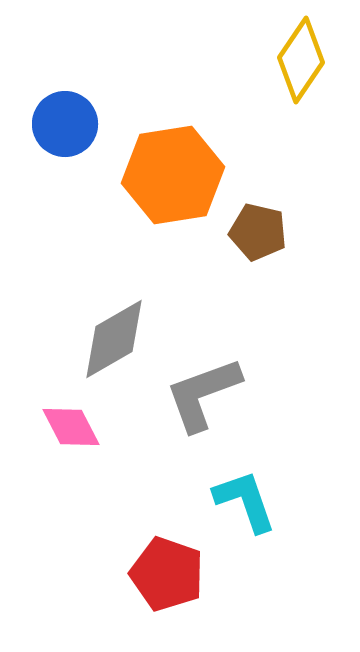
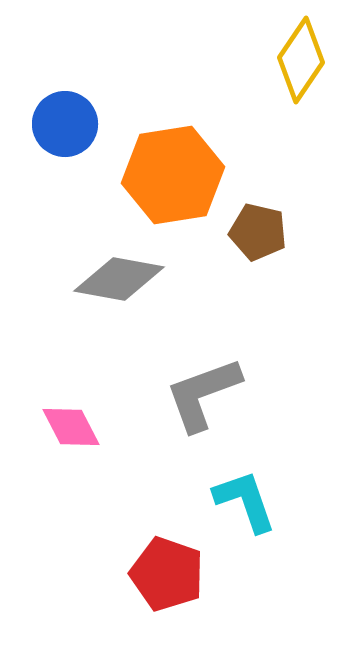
gray diamond: moved 5 px right, 60 px up; rotated 40 degrees clockwise
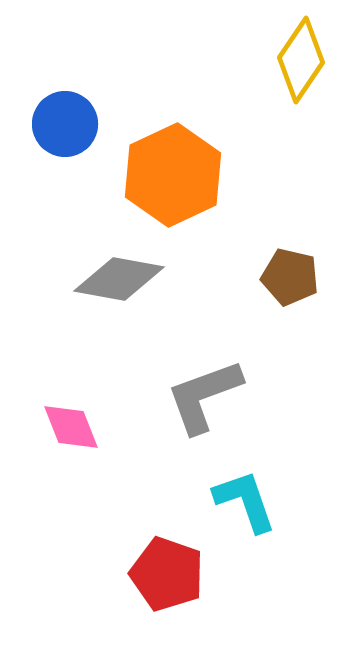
orange hexagon: rotated 16 degrees counterclockwise
brown pentagon: moved 32 px right, 45 px down
gray L-shape: moved 1 px right, 2 px down
pink diamond: rotated 6 degrees clockwise
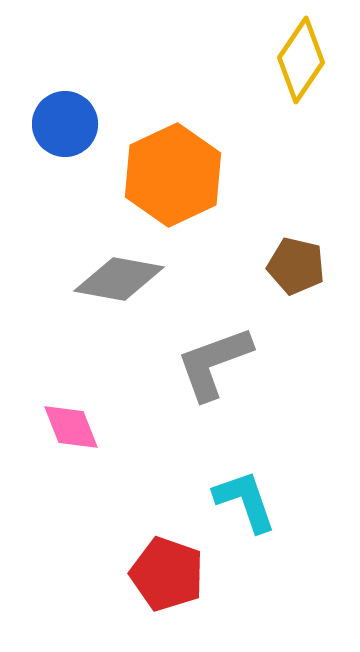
brown pentagon: moved 6 px right, 11 px up
gray L-shape: moved 10 px right, 33 px up
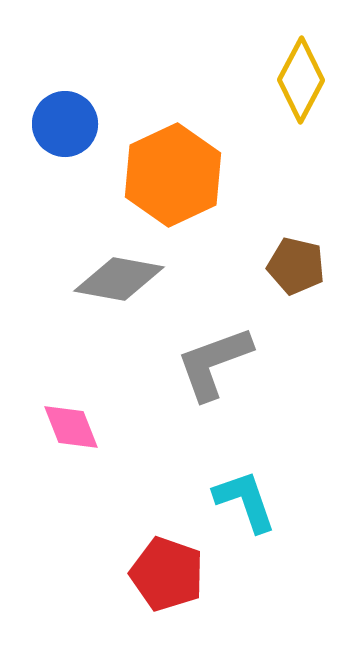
yellow diamond: moved 20 px down; rotated 6 degrees counterclockwise
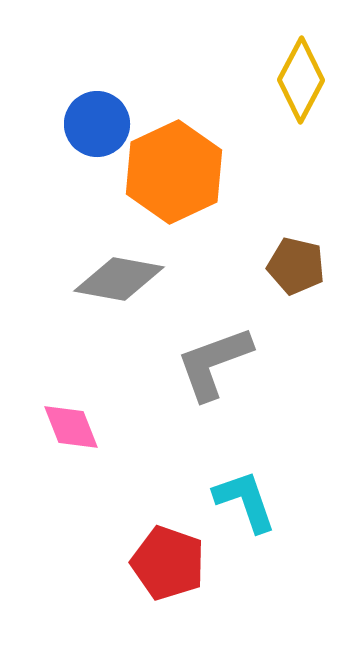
blue circle: moved 32 px right
orange hexagon: moved 1 px right, 3 px up
red pentagon: moved 1 px right, 11 px up
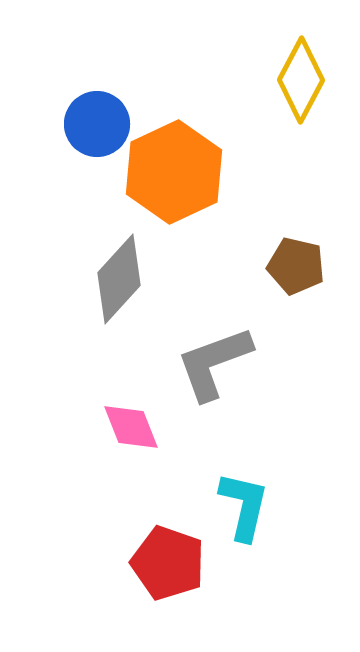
gray diamond: rotated 58 degrees counterclockwise
pink diamond: moved 60 px right
cyan L-shape: moved 1 px left, 5 px down; rotated 32 degrees clockwise
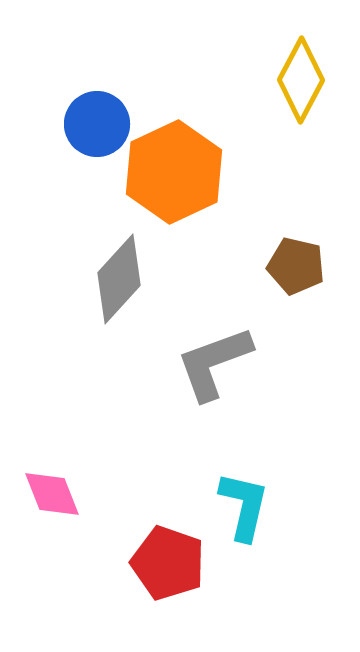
pink diamond: moved 79 px left, 67 px down
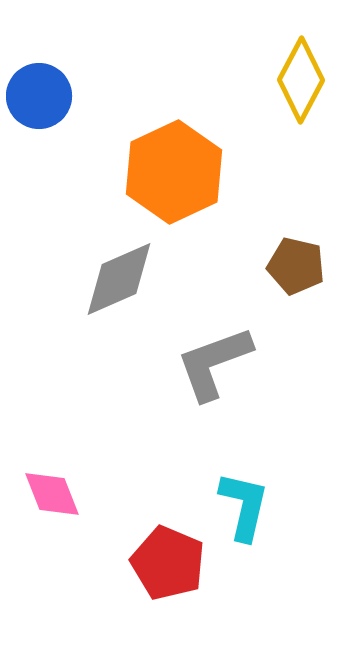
blue circle: moved 58 px left, 28 px up
gray diamond: rotated 24 degrees clockwise
red pentagon: rotated 4 degrees clockwise
